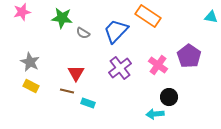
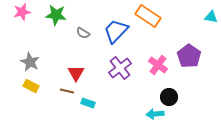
green star: moved 6 px left, 3 px up
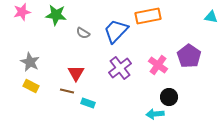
orange rectangle: rotated 45 degrees counterclockwise
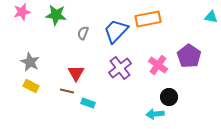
orange rectangle: moved 3 px down
gray semicircle: rotated 80 degrees clockwise
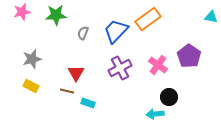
green star: rotated 10 degrees counterclockwise
orange rectangle: rotated 25 degrees counterclockwise
gray star: moved 2 px right, 3 px up; rotated 30 degrees clockwise
purple cross: rotated 10 degrees clockwise
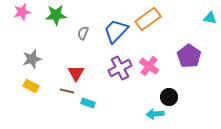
cyan triangle: moved 1 px left, 1 px down
pink cross: moved 9 px left, 1 px down
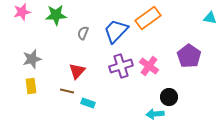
orange rectangle: moved 1 px up
purple cross: moved 1 px right, 2 px up; rotated 10 degrees clockwise
red triangle: moved 1 px right, 2 px up; rotated 12 degrees clockwise
yellow rectangle: rotated 56 degrees clockwise
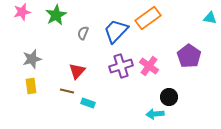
green star: rotated 25 degrees counterclockwise
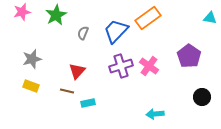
yellow rectangle: rotated 63 degrees counterclockwise
black circle: moved 33 px right
cyan rectangle: rotated 32 degrees counterclockwise
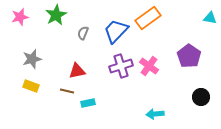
pink star: moved 2 px left, 5 px down
red triangle: rotated 36 degrees clockwise
black circle: moved 1 px left
